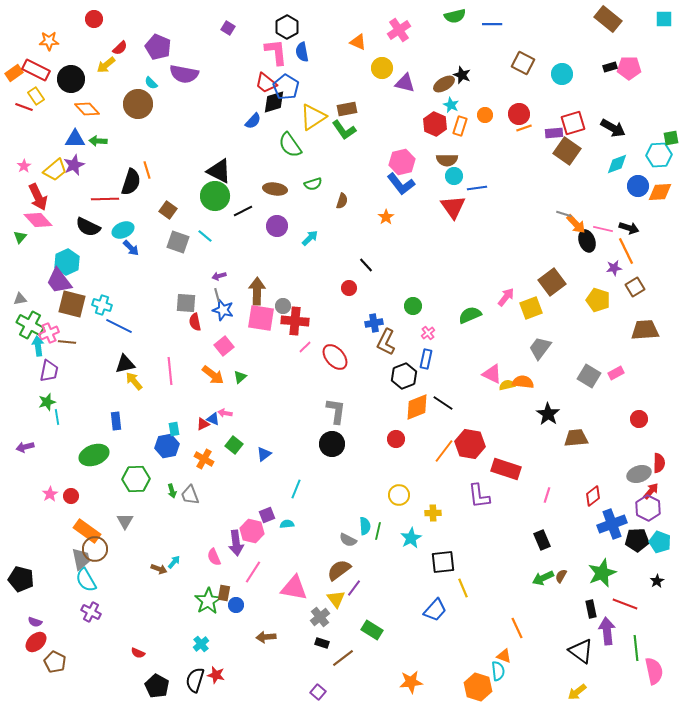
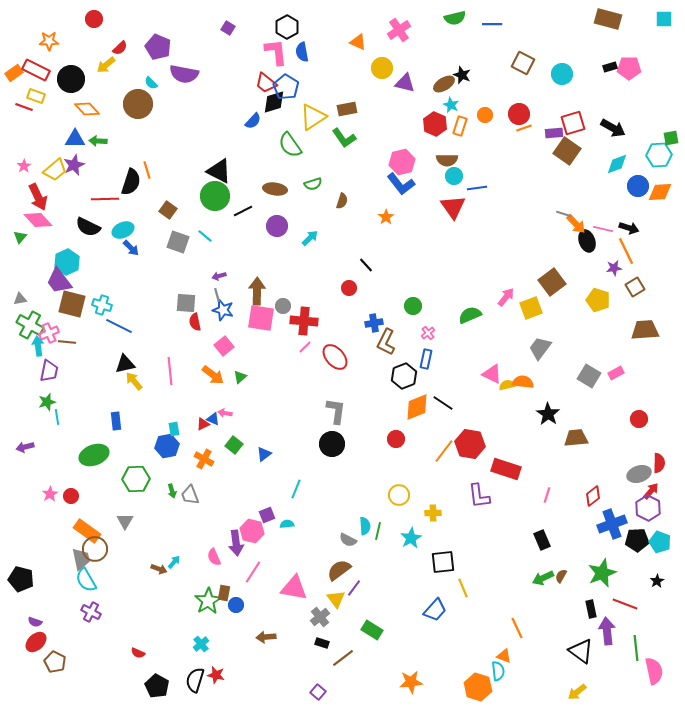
green semicircle at (455, 16): moved 2 px down
brown rectangle at (608, 19): rotated 24 degrees counterclockwise
yellow rectangle at (36, 96): rotated 36 degrees counterclockwise
green L-shape at (344, 130): moved 8 px down
red cross at (295, 321): moved 9 px right
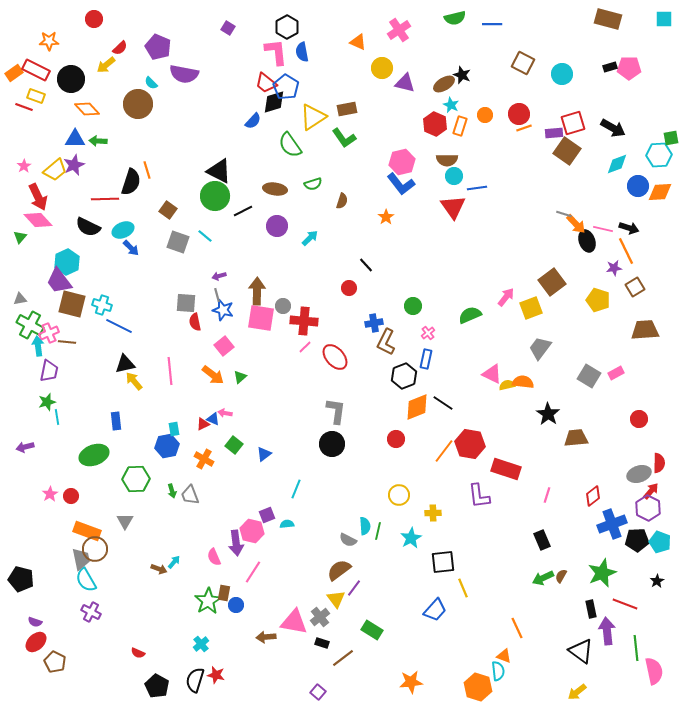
orange rectangle at (87, 531): rotated 16 degrees counterclockwise
pink triangle at (294, 588): moved 34 px down
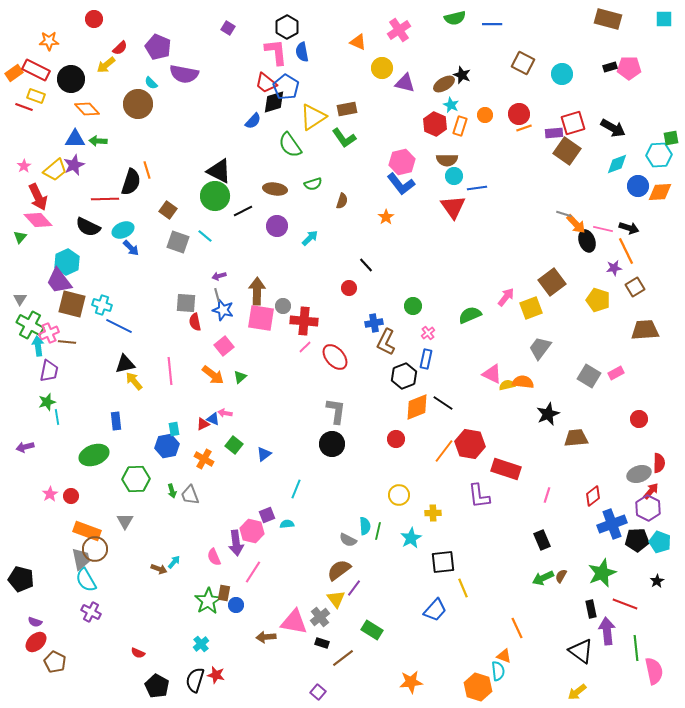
gray triangle at (20, 299): rotated 48 degrees counterclockwise
black star at (548, 414): rotated 15 degrees clockwise
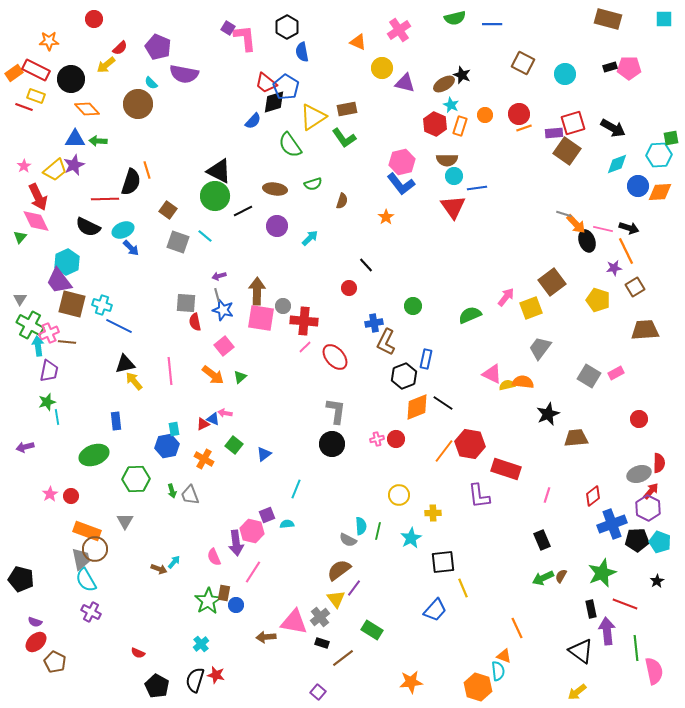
pink L-shape at (276, 52): moved 31 px left, 14 px up
cyan circle at (562, 74): moved 3 px right
pink diamond at (38, 220): moved 2 px left, 1 px down; rotated 16 degrees clockwise
pink cross at (428, 333): moved 51 px left, 106 px down; rotated 24 degrees clockwise
cyan semicircle at (365, 526): moved 4 px left
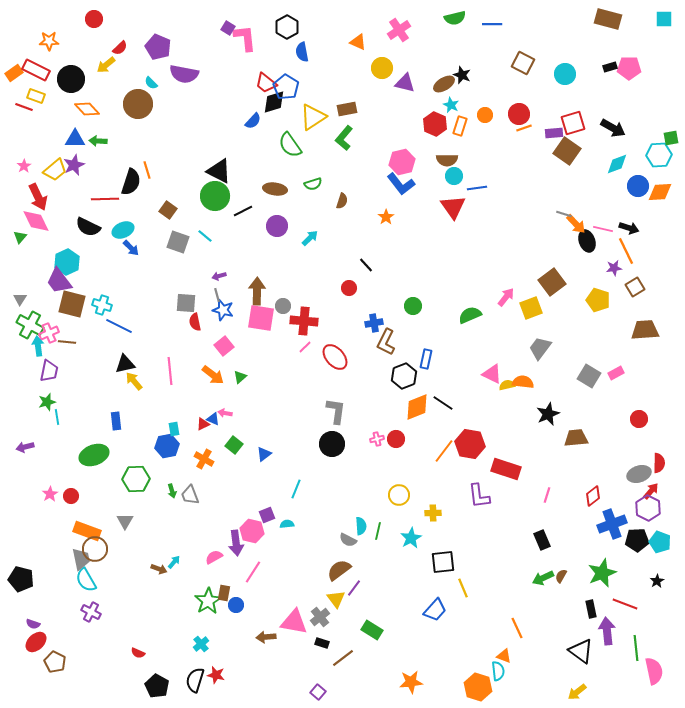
green L-shape at (344, 138): rotated 75 degrees clockwise
pink semicircle at (214, 557): rotated 84 degrees clockwise
purple semicircle at (35, 622): moved 2 px left, 2 px down
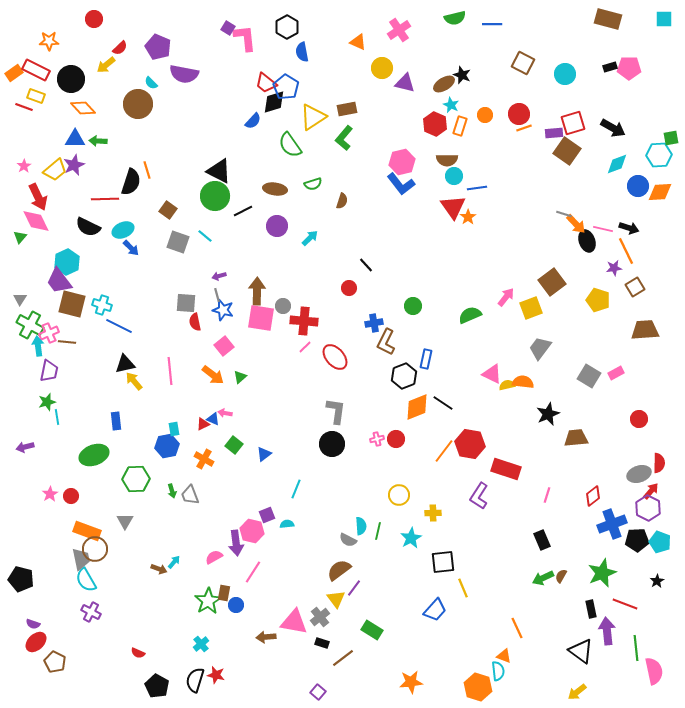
orange diamond at (87, 109): moved 4 px left, 1 px up
orange star at (386, 217): moved 82 px right
purple L-shape at (479, 496): rotated 40 degrees clockwise
